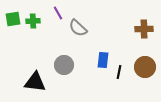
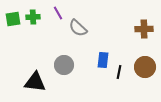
green cross: moved 4 px up
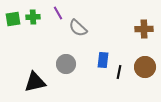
gray circle: moved 2 px right, 1 px up
black triangle: rotated 20 degrees counterclockwise
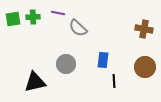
purple line: rotated 48 degrees counterclockwise
brown cross: rotated 12 degrees clockwise
black line: moved 5 px left, 9 px down; rotated 16 degrees counterclockwise
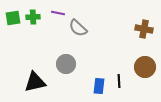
green square: moved 1 px up
blue rectangle: moved 4 px left, 26 px down
black line: moved 5 px right
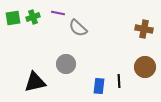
green cross: rotated 16 degrees counterclockwise
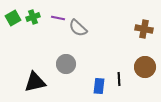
purple line: moved 5 px down
green square: rotated 21 degrees counterclockwise
black line: moved 2 px up
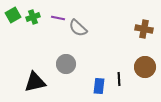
green square: moved 3 px up
